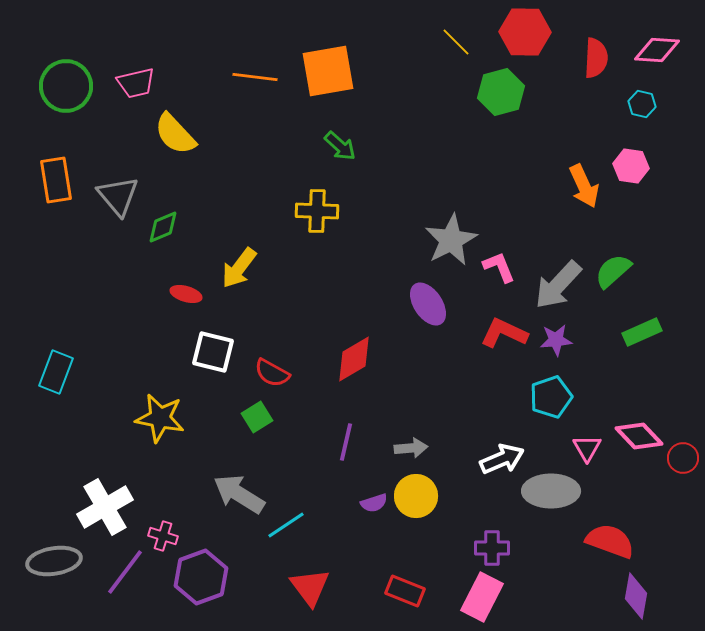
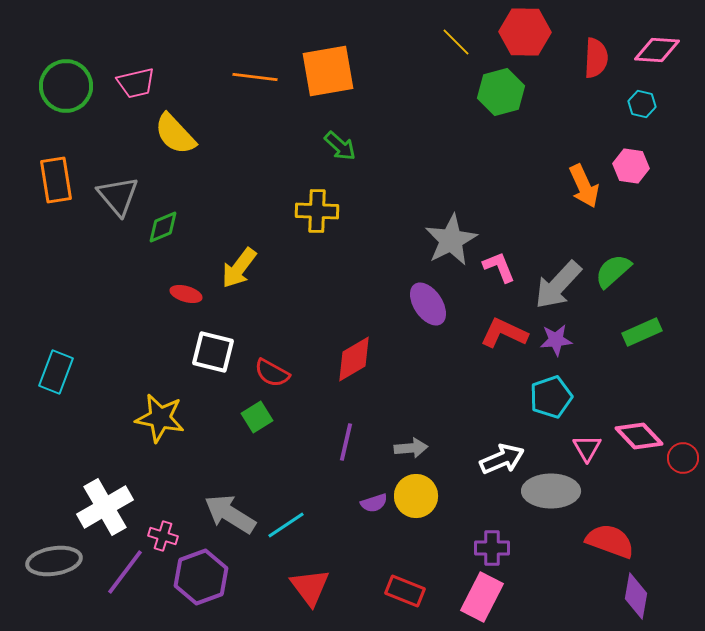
gray arrow at (239, 494): moved 9 px left, 20 px down
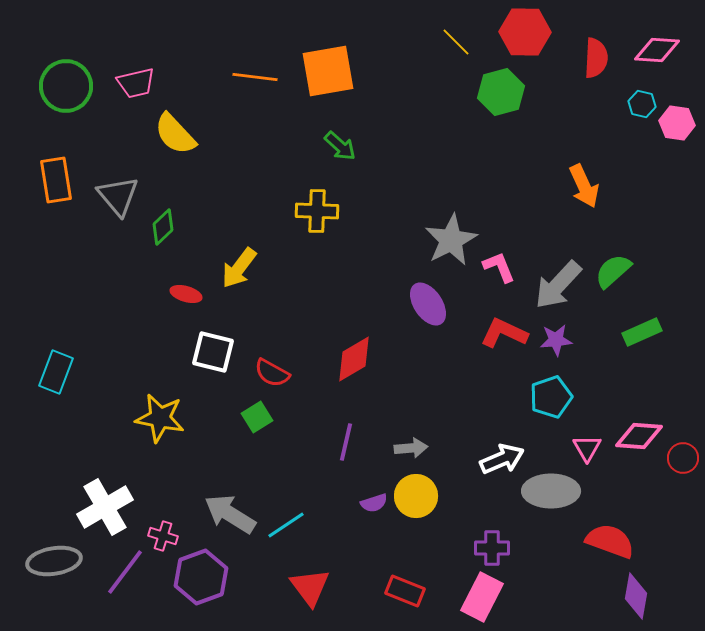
pink hexagon at (631, 166): moved 46 px right, 43 px up
green diamond at (163, 227): rotated 21 degrees counterclockwise
pink diamond at (639, 436): rotated 42 degrees counterclockwise
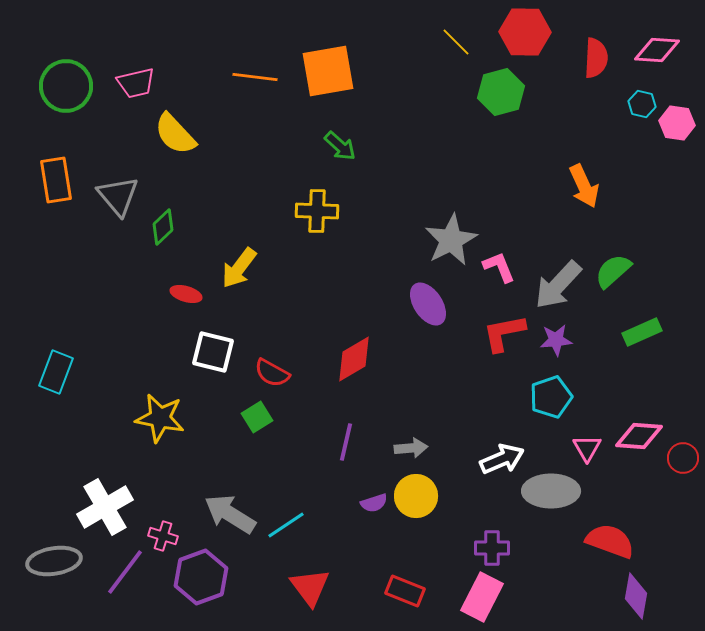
red L-shape at (504, 333): rotated 36 degrees counterclockwise
